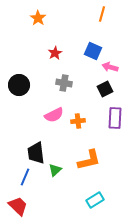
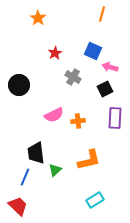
gray cross: moved 9 px right, 6 px up; rotated 21 degrees clockwise
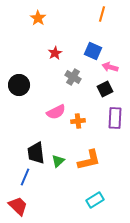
pink semicircle: moved 2 px right, 3 px up
green triangle: moved 3 px right, 9 px up
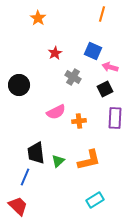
orange cross: moved 1 px right
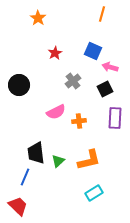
gray cross: moved 4 px down; rotated 21 degrees clockwise
cyan rectangle: moved 1 px left, 7 px up
